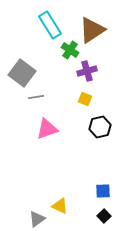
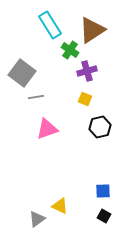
black square: rotated 16 degrees counterclockwise
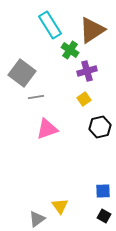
yellow square: moved 1 px left; rotated 32 degrees clockwise
yellow triangle: rotated 30 degrees clockwise
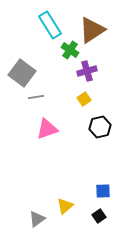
yellow triangle: moved 5 px right; rotated 24 degrees clockwise
black square: moved 5 px left; rotated 24 degrees clockwise
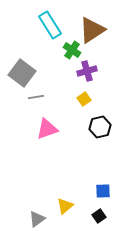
green cross: moved 2 px right
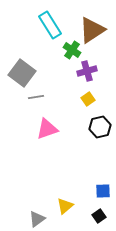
yellow square: moved 4 px right
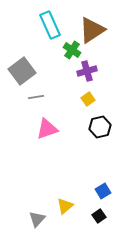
cyan rectangle: rotated 8 degrees clockwise
gray square: moved 2 px up; rotated 16 degrees clockwise
blue square: rotated 28 degrees counterclockwise
gray triangle: rotated 12 degrees counterclockwise
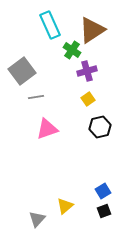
black square: moved 5 px right, 5 px up; rotated 16 degrees clockwise
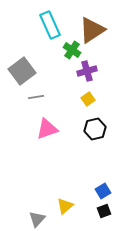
black hexagon: moved 5 px left, 2 px down
